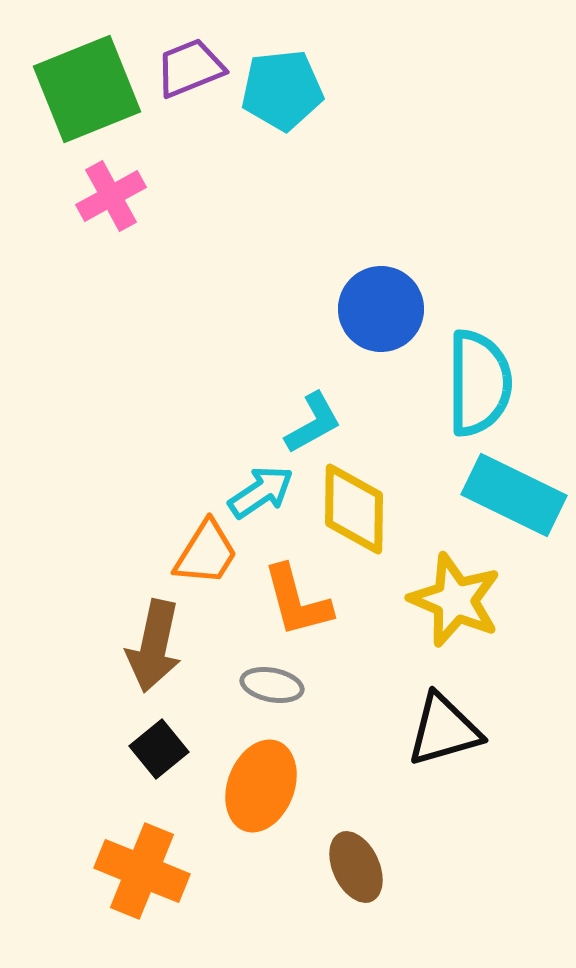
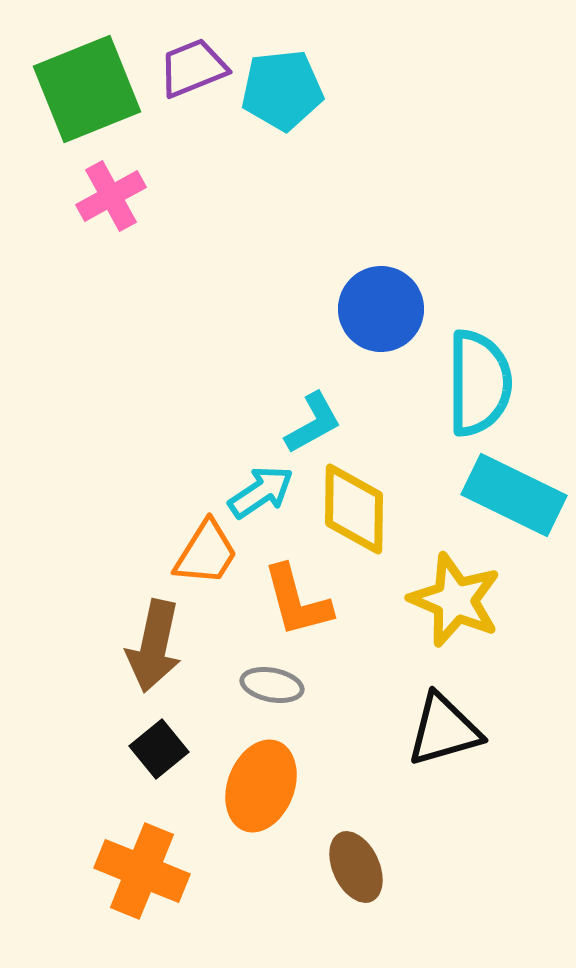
purple trapezoid: moved 3 px right
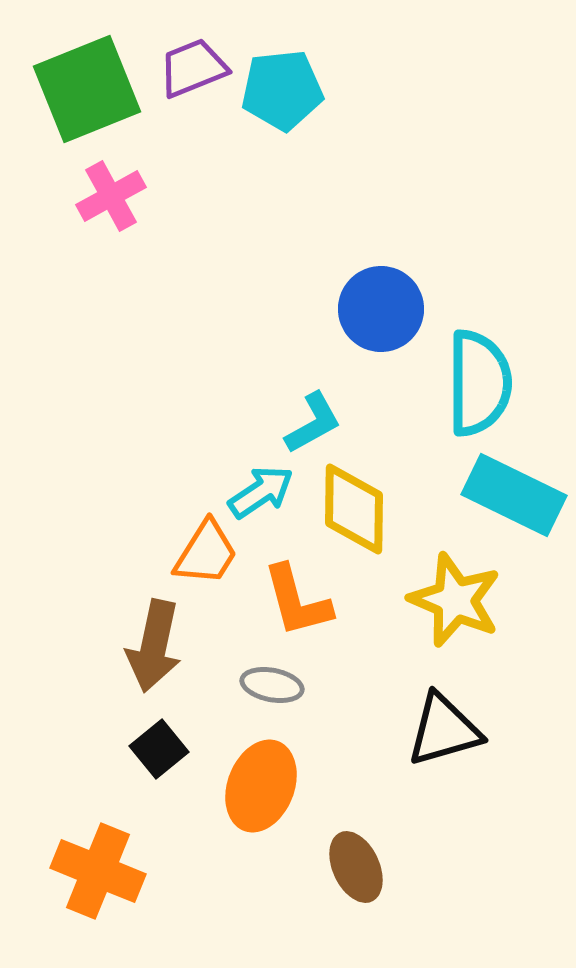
orange cross: moved 44 px left
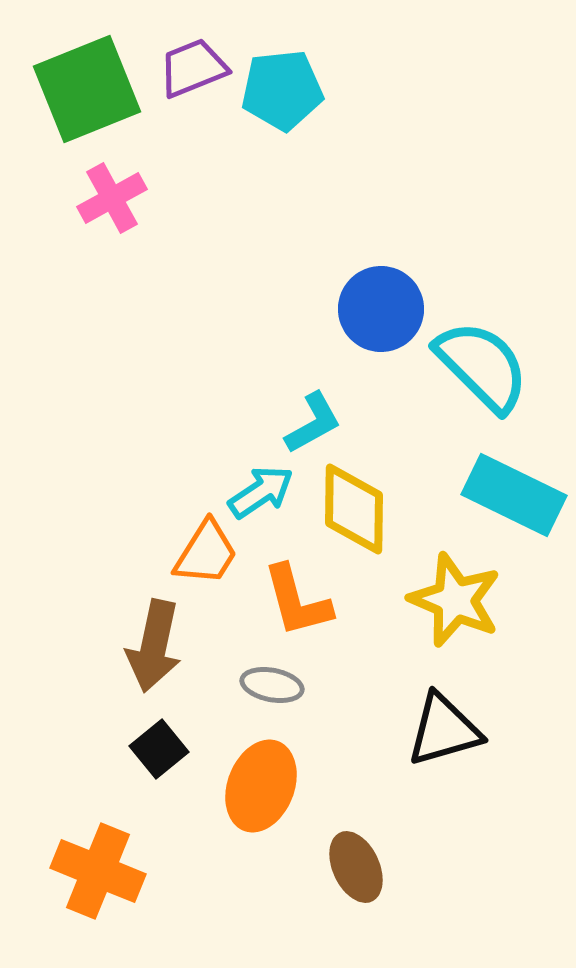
pink cross: moved 1 px right, 2 px down
cyan semicircle: moved 3 px right, 17 px up; rotated 45 degrees counterclockwise
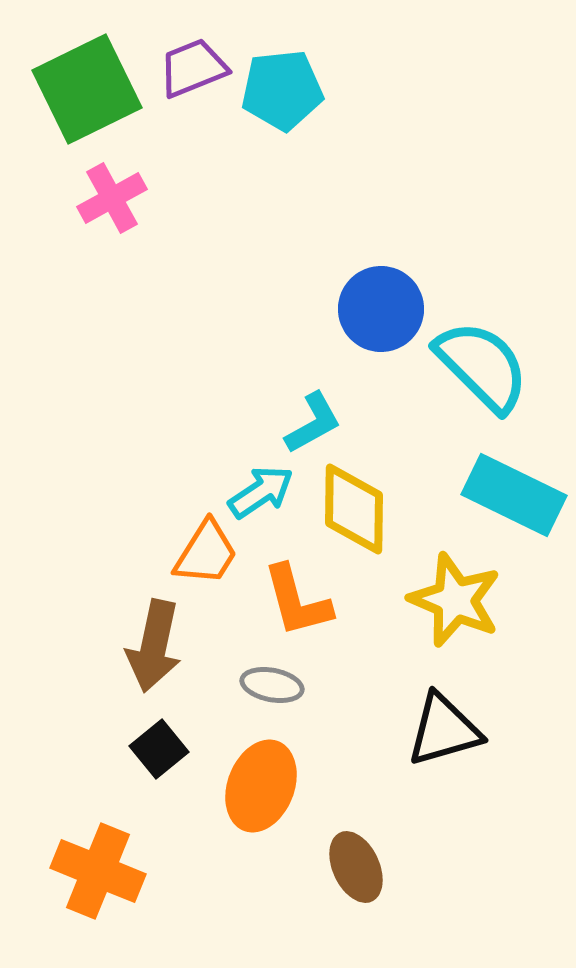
green square: rotated 4 degrees counterclockwise
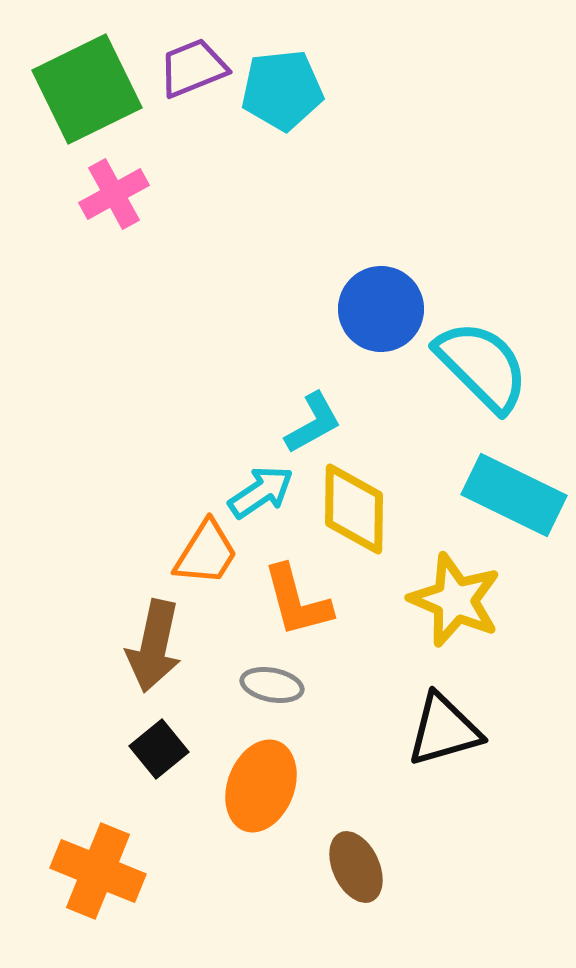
pink cross: moved 2 px right, 4 px up
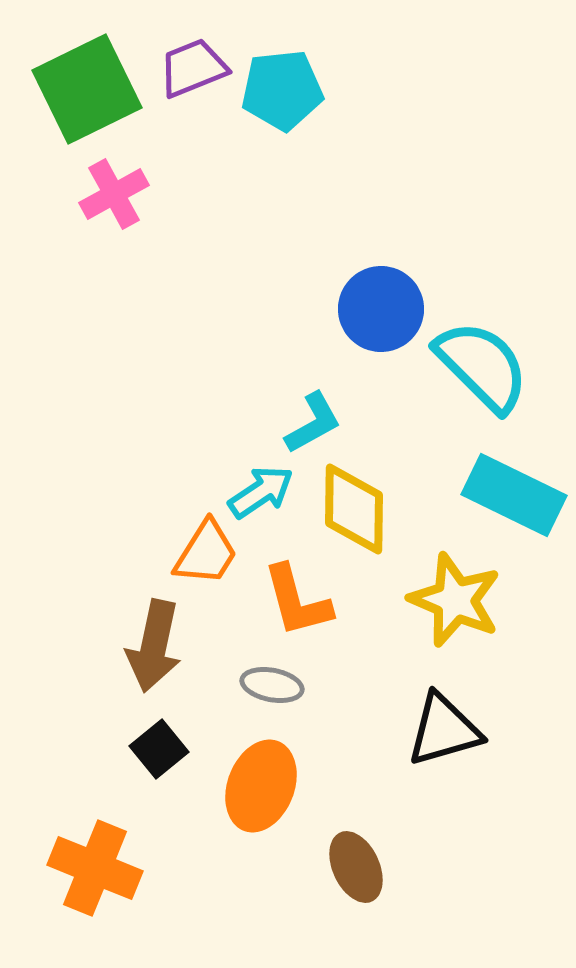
orange cross: moved 3 px left, 3 px up
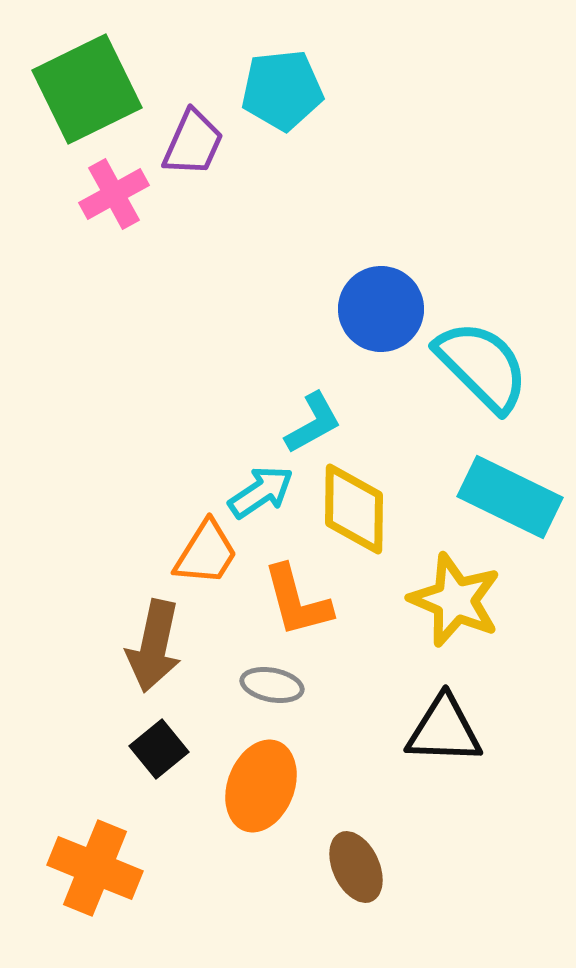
purple trapezoid: moved 75 px down; rotated 136 degrees clockwise
cyan rectangle: moved 4 px left, 2 px down
black triangle: rotated 18 degrees clockwise
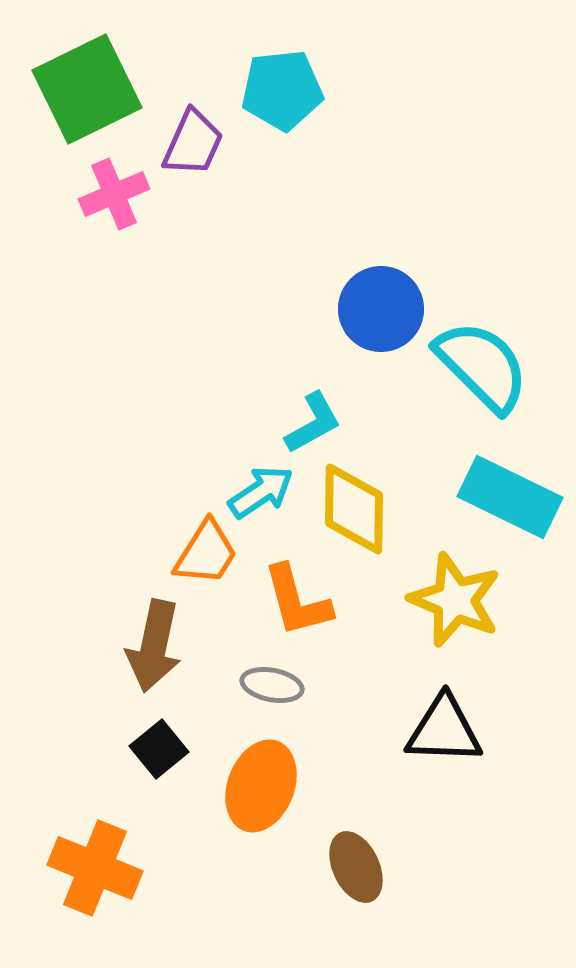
pink cross: rotated 6 degrees clockwise
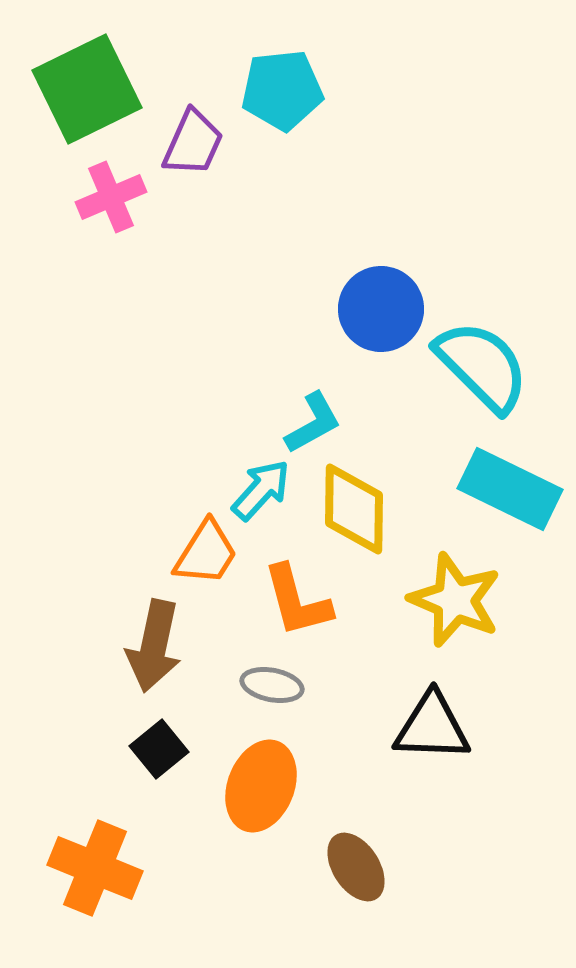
pink cross: moved 3 px left, 3 px down
cyan arrow: moved 2 px up; rotated 14 degrees counterclockwise
cyan rectangle: moved 8 px up
black triangle: moved 12 px left, 3 px up
brown ellipse: rotated 8 degrees counterclockwise
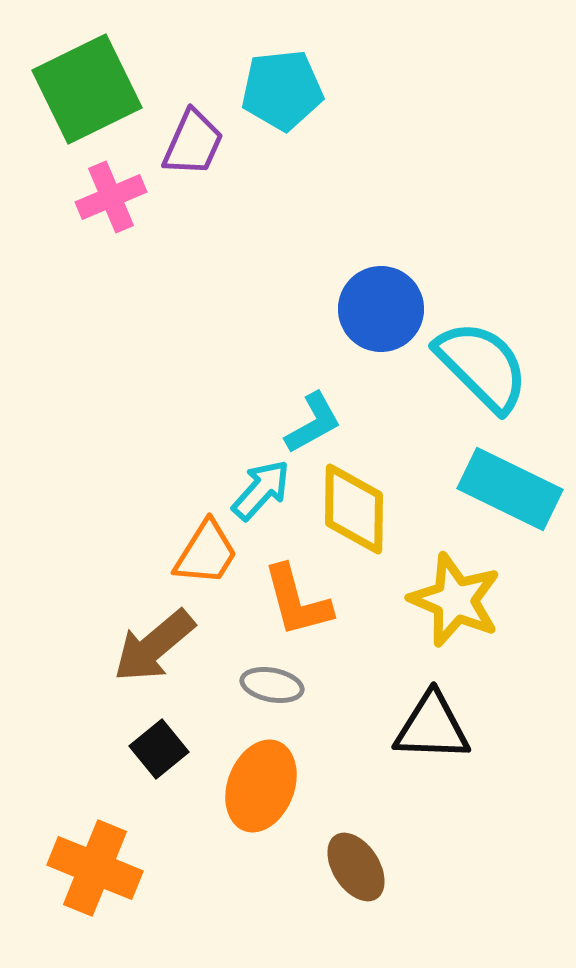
brown arrow: rotated 38 degrees clockwise
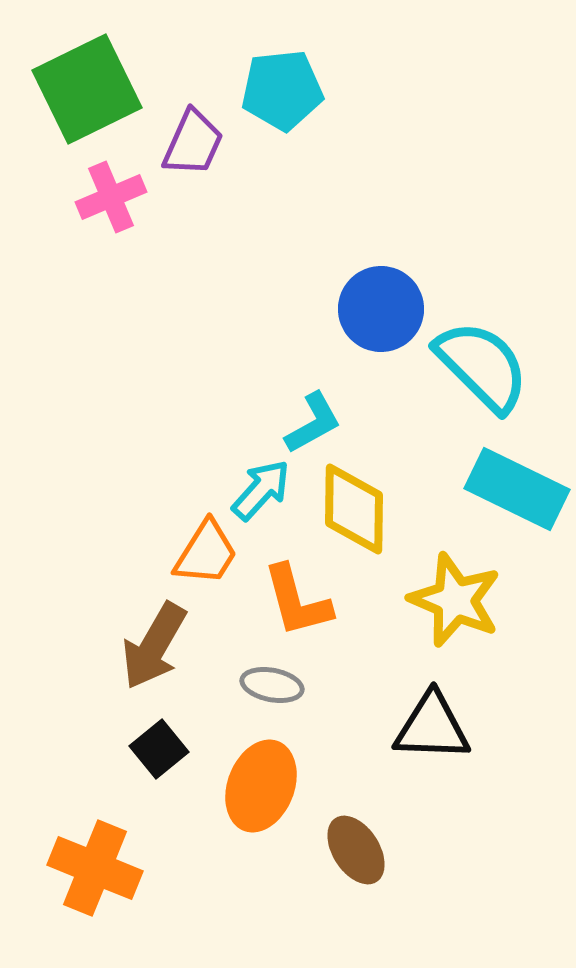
cyan rectangle: moved 7 px right
brown arrow: rotated 20 degrees counterclockwise
brown ellipse: moved 17 px up
